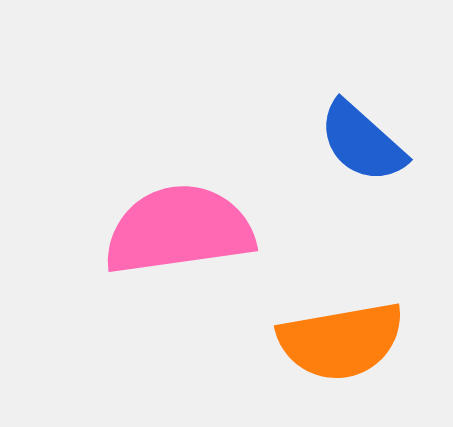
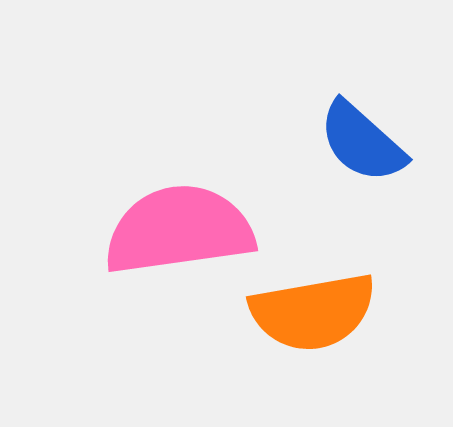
orange semicircle: moved 28 px left, 29 px up
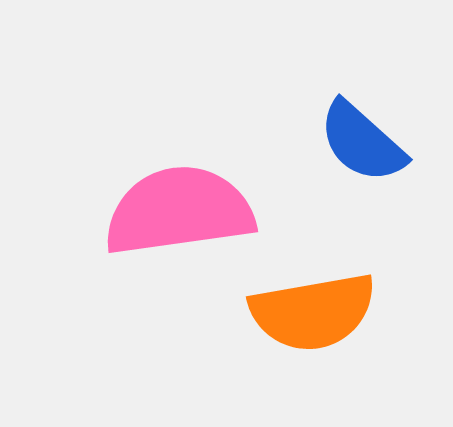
pink semicircle: moved 19 px up
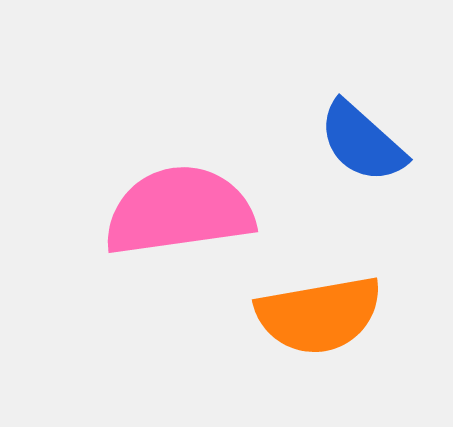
orange semicircle: moved 6 px right, 3 px down
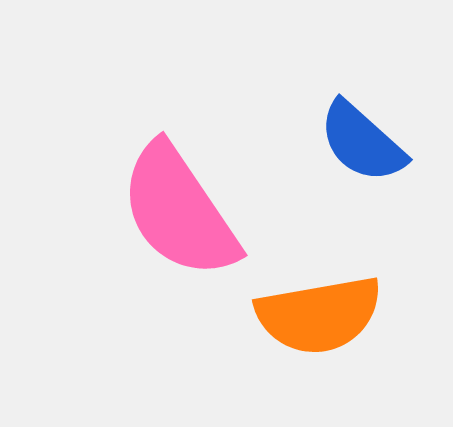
pink semicircle: rotated 116 degrees counterclockwise
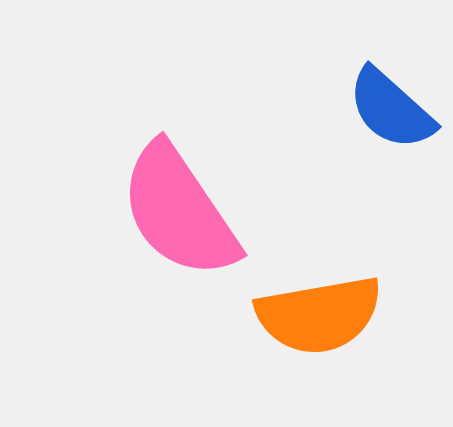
blue semicircle: moved 29 px right, 33 px up
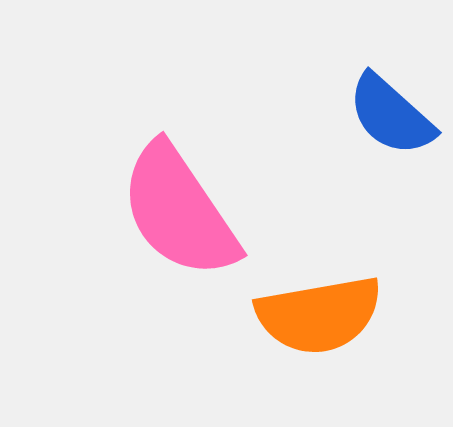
blue semicircle: moved 6 px down
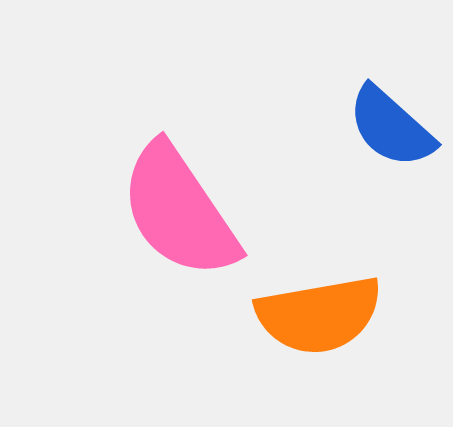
blue semicircle: moved 12 px down
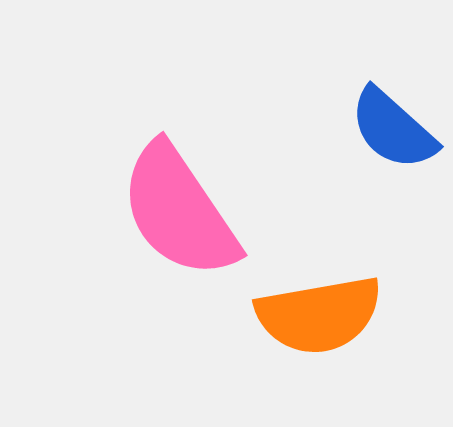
blue semicircle: moved 2 px right, 2 px down
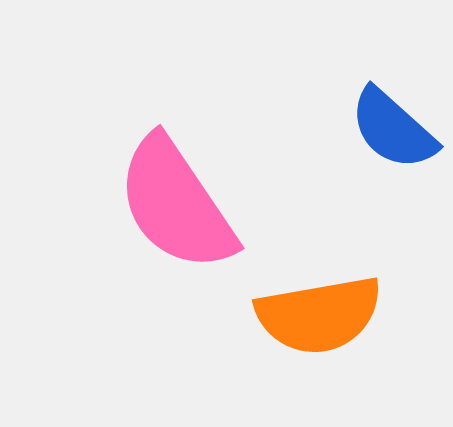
pink semicircle: moved 3 px left, 7 px up
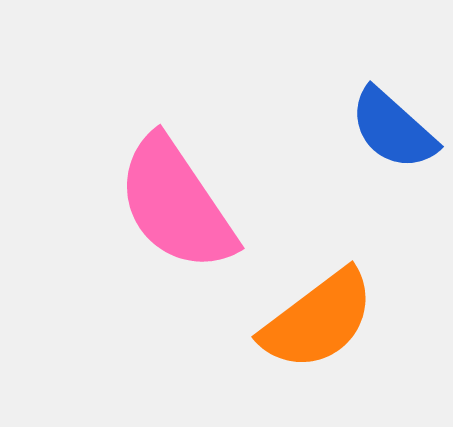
orange semicircle: moved 1 px left, 5 px down; rotated 27 degrees counterclockwise
